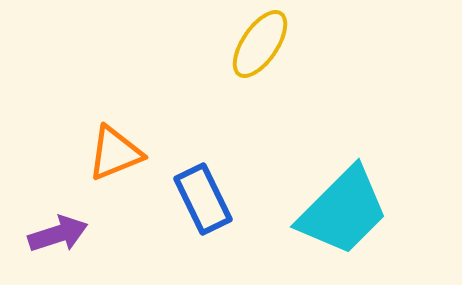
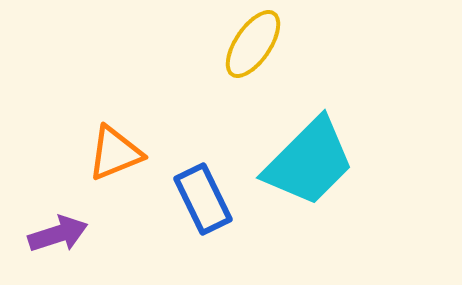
yellow ellipse: moved 7 px left
cyan trapezoid: moved 34 px left, 49 px up
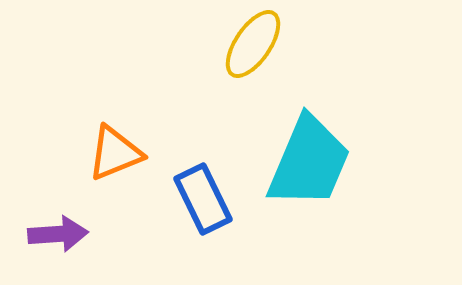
cyan trapezoid: rotated 22 degrees counterclockwise
purple arrow: rotated 14 degrees clockwise
